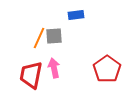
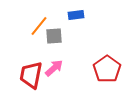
orange line: moved 12 px up; rotated 15 degrees clockwise
pink arrow: rotated 60 degrees clockwise
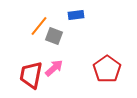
gray square: rotated 24 degrees clockwise
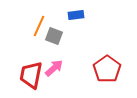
orange line: rotated 15 degrees counterclockwise
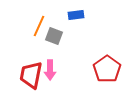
pink arrow: moved 4 px left, 2 px down; rotated 132 degrees clockwise
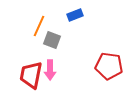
blue rectangle: moved 1 px left; rotated 14 degrees counterclockwise
gray square: moved 2 px left, 4 px down
red pentagon: moved 2 px right, 3 px up; rotated 28 degrees counterclockwise
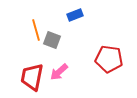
orange line: moved 3 px left, 4 px down; rotated 40 degrees counterclockwise
red pentagon: moved 7 px up
pink arrow: moved 9 px right, 2 px down; rotated 48 degrees clockwise
red trapezoid: moved 1 px right, 2 px down
